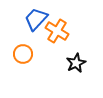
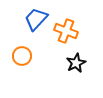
orange cross: moved 9 px right; rotated 10 degrees counterclockwise
orange circle: moved 1 px left, 2 px down
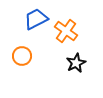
blue trapezoid: rotated 20 degrees clockwise
orange cross: rotated 15 degrees clockwise
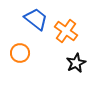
blue trapezoid: rotated 65 degrees clockwise
orange circle: moved 2 px left, 3 px up
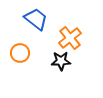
orange cross: moved 4 px right, 7 px down; rotated 15 degrees clockwise
black star: moved 15 px left, 2 px up; rotated 24 degrees clockwise
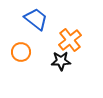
orange cross: moved 2 px down
orange circle: moved 1 px right, 1 px up
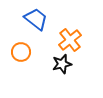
black star: moved 1 px right, 3 px down; rotated 12 degrees counterclockwise
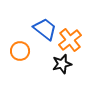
blue trapezoid: moved 9 px right, 10 px down
orange circle: moved 1 px left, 1 px up
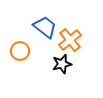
blue trapezoid: moved 2 px up
